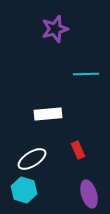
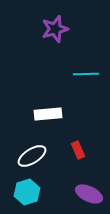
white ellipse: moved 3 px up
cyan hexagon: moved 3 px right, 2 px down; rotated 25 degrees clockwise
purple ellipse: rotated 48 degrees counterclockwise
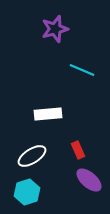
cyan line: moved 4 px left, 4 px up; rotated 25 degrees clockwise
purple ellipse: moved 14 px up; rotated 16 degrees clockwise
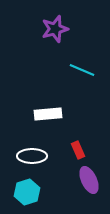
white ellipse: rotated 32 degrees clockwise
purple ellipse: rotated 24 degrees clockwise
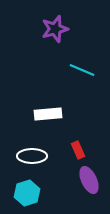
cyan hexagon: moved 1 px down
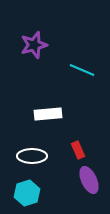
purple star: moved 21 px left, 16 px down
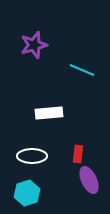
white rectangle: moved 1 px right, 1 px up
red rectangle: moved 4 px down; rotated 30 degrees clockwise
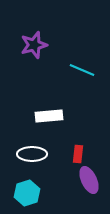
white rectangle: moved 3 px down
white ellipse: moved 2 px up
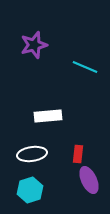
cyan line: moved 3 px right, 3 px up
white rectangle: moved 1 px left
white ellipse: rotated 8 degrees counterclockwise
cyan hexagon: moved 3 px right, 3 px up
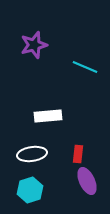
purple ellipse: moved 2 px left, 1 px down
